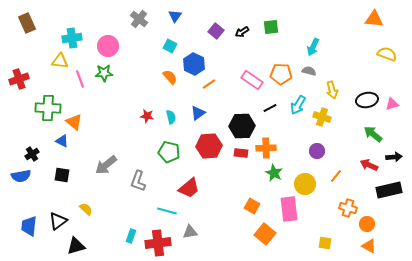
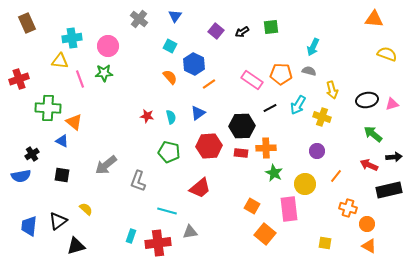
red trapezoid at (189, 188): moved 11 px right
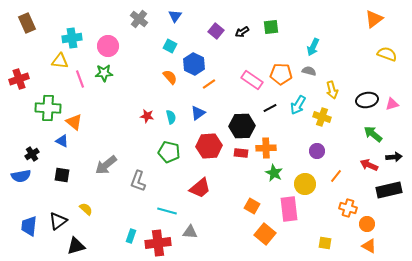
orange triangle at (374, 19): rotated 42 degrees counterclockwise
gray triangle at (190, 232): rotated 14 degrees clockwise
